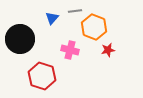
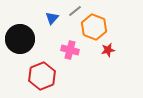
gray line: rotated 32 degrees counterclockwise
red hexagon: rotated 20 degrees clockwise
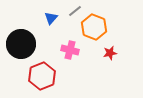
blue triangle: moved 1 px left
black circle: moved 1 px right, 5 px down
red star: moved 2 px right, 3 px down
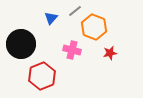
pink cross: moved 2 px right
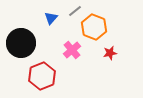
black circle: moved 1 px up
pink cross: rotated 36 degrees clockwise
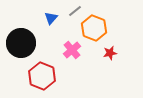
orange hexagon: moved 1 px down
red hexagon: rotated 16 degrees counterclockwise
